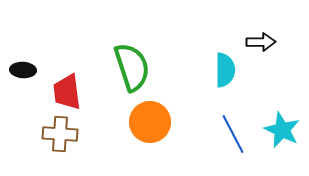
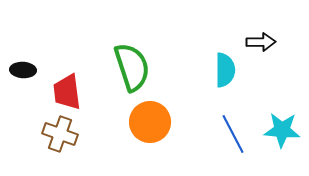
cyan star: rotated 21 degrees counterclockwise
brown cross: rotated 16 degrees clockwise
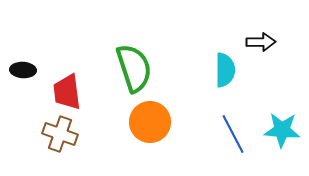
green semicircle: moved 2 px right, 1 px down
